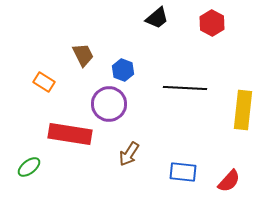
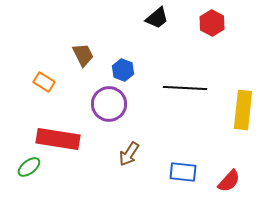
red rectangle: moved 12 px left, 5 px down
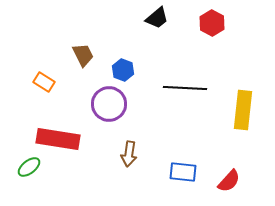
brown arrow: rotated 25 degrees counterclockwise
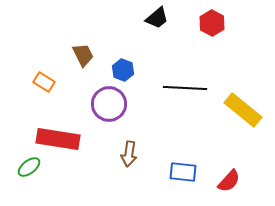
yellow rectangle: rotated 57 degrees counterclockwise
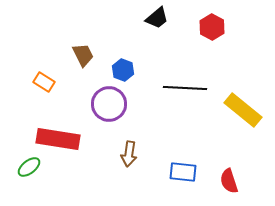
red hexagon: moved 4 px down
red semicircle: rotated 120 degrees clockwise
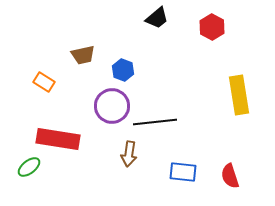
brown trapezoid: rotated 105 degrees clockwise
black line: moved 30 px left, 34 px down; rotated 9 degrees counterclockwise
purple circle: moved 3 px right, 2 px down
yellow rectangle: moved 4 px left, 15 px up; rotated 42 degrees clockwise
red semicircle: moved 1 px right, 5 px up
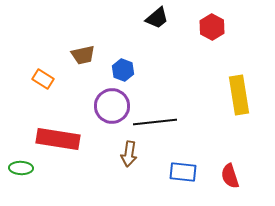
orange rectangle: moved 1 px left, 3 px up
green ellipse: moved 8 px left, 1 px down; rotated 40 degrees clockwise
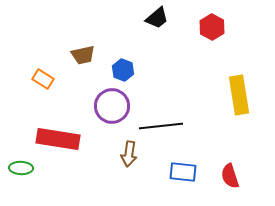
black line: moved 6 px right, 4 px down
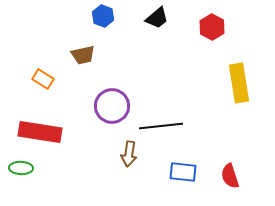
blue hexagon: moved 20 px left, 54 px up
yellow rectangle: moved 12 px up
red rectangle: moved 18 px left, 7 px up
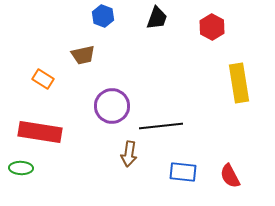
black trapezoid: rotated 30 degrees counterclockwise
red semicircle: rotated 10 degrees counterclockwise
